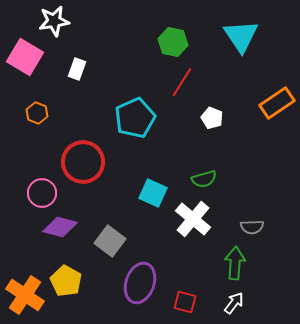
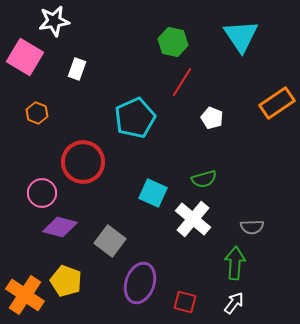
yellow pentagon: rotated 8 degrees counterclockwise
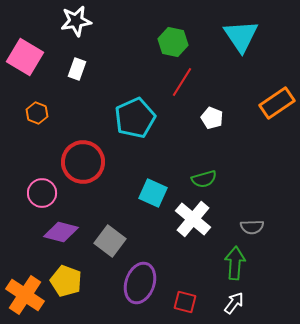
white star: moved 22 px right
purple diamond: moved 1 px right, 5 px down
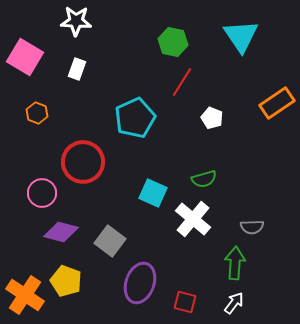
white star: rotated 12 degrees clockwise
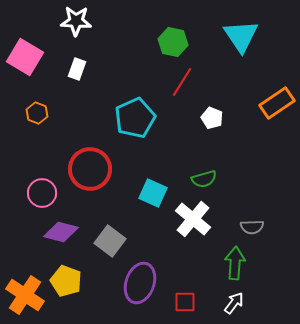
red circle: moved 7 px right, 7 px down
red square: rotated 15 degrees counterclockwise
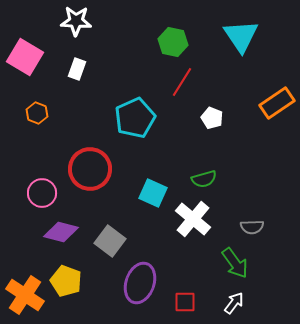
green arrow: rotated 140 degrees clockwise
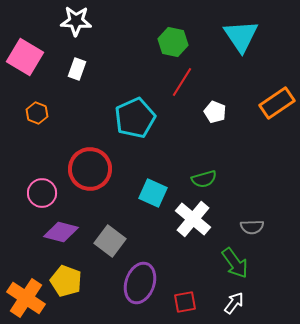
white pentagon: moved 3 px right, 6 px up
orange cross: moved 1 px right, 3 px down
red square: rotated 10 degrees counterclockwise
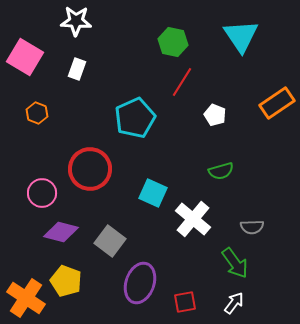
white pentagon: moved 3 px down
green semicircle: moved 17 px right, 8 px up
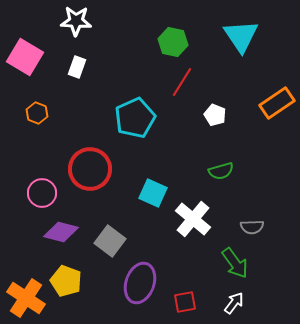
white rectangle: moved 2 px up
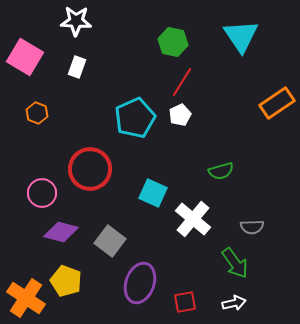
white pentagon: moved 35 px left; rotated 25 degrees clockwise
white arrow: rotated 40 degrees clockwise
